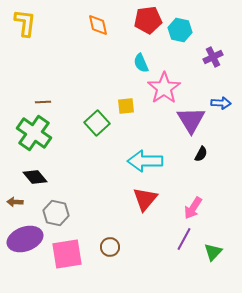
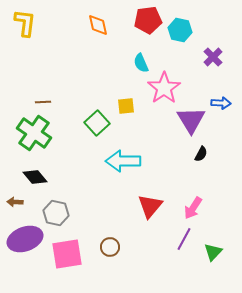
purple cross: rotated 18 degrees counterclockwise
cyan arrow: moved 22 px left
red triangle: moved 5 px right, 7 px down
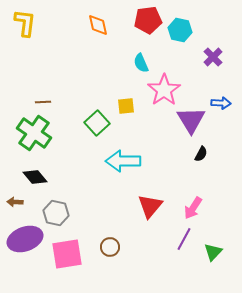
pink star: moved 2 px down
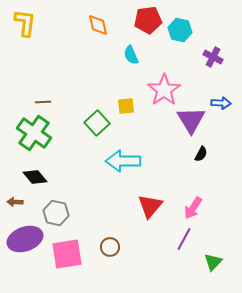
purple cross: rotated 18 degrees counterclockwise
cyan semicircle: moved 10 px left, 8 px up
green triangle: moved 10 px down
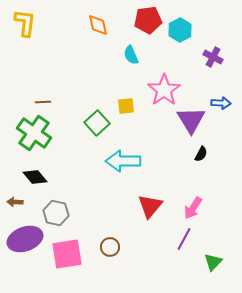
cyan hexagon: rotated 20 degrees clockwise
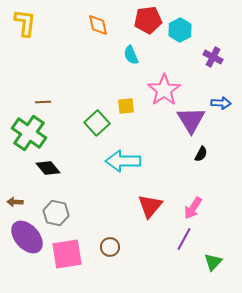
green cross: moved 5 px left
black diamond: moved 13 px right, 9 px up
purple ellipse: moved 2 px right, 2 px up; rotated 68 degrees clockwise
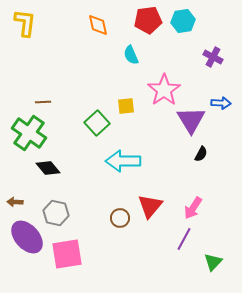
cyan hexagon: moved 3 px right, 9 px up; rotated 20 degrees clockwise
brown circle: moved 10 px right, 29 px up
